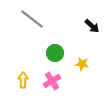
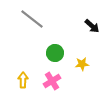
yellow star: rotated 16 degrees counterclockwise
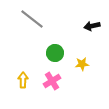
black arrow: rotated 126 degrees clockwise
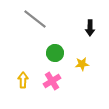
gray line: moved 3 px right
black arrow: moved 2 px left, 2 px down; rotated 77 degrees counterclockwise
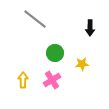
pink cross: moved 1 px up
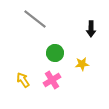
black arrow: moved 1 px right, 1 px down
yellow arrow: rotated 35 degrees counterclockwise
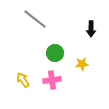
pink cross: rotated 24 degrees clockwise
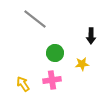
black arrow: moved 7 px down
yellow arrow: moved 4 px down
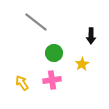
gray line: moved 1 px right, 3 px down
green circle: moved 1 px left
yellow star: rotated 24 degrees counterclockwise
yellow arrow: moved 1 px left, 1 px up
